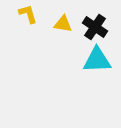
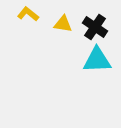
yellow L-shape: rotated 35 degrees counterclockwise
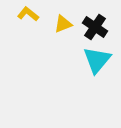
yellow triangle: rotated 30 degrees counterclockwise
cyan triangle: rotated 48 degrees counterclockwise
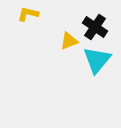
yellow L-shape: rotated 25 degrees counterclockwise
yellow triangle: moved 6 px right, 17 px down
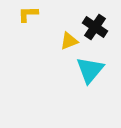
yellow L-shape: rotated 15 degrees counterclockwise
cyan triangle: moved 7 px left, 10 px down
